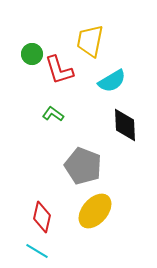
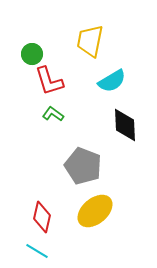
red L-shape: moved 10 px left, 11 px down
yellow ellipse: rotated 9 degrees clockwise
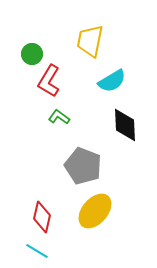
red L-shape: rotated 48 degrees clockwise
green L-shape: moved 6 px right, 3 px down
yellow ellipse: rotated 9 degrees counterclockwise
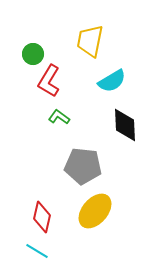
green circle: moved 1 px right
gray pentagon: rotated 15 degrees counterclockwise
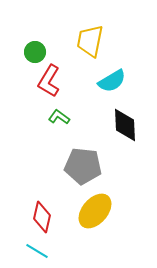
green circle: moved 2 px right, 2 px up
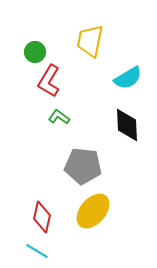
cyan semicircle: moved 16 px right, 3 px up
black diamond: moved 2 px right
yellow ellipse: moved 2 px left
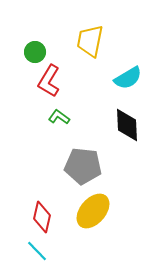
cyan line: rotated 15 degrees clockwise
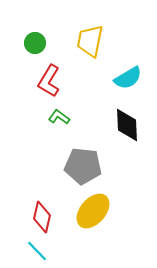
green circle: moved 9 px up
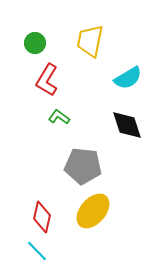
red L-shape: moved 2 px left, 1 px up
black diamond: rotated 16 degrees counterclockwise
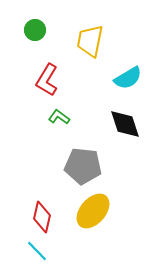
green circle: moved 13 px up
black diamond: moved 2 px left, 1 px up
